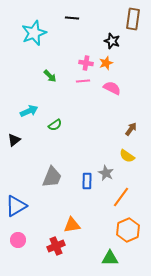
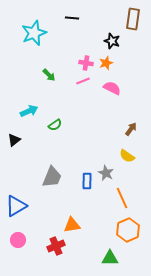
green arrow: moved 1 px left, 1 px up
pink line: rotated 16 degrees counterclockwise
orange line: moved 1 px right, 1 px down; rotated 60 degrees counterclockwise
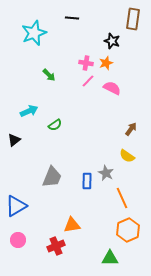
pink line: moved 5 px right; rotated 24 degrees counterclockwise
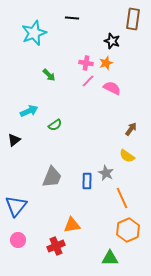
blue triangle: rotated 20 degrees counterclockwise
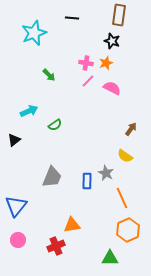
brown rectangle: moved 14 px left, 4 px up
yellow semicircle: moved 2 px left
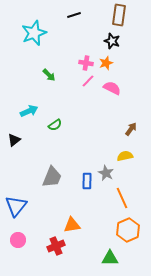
black line: moved 2 px right, 3 px up; rotated 24 degrees counterclockwise
yellow semicircle: rotated 133 degrees clockwise
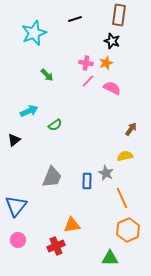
black line: moved 1 px right, 4 px down
green arrow: moved 2 px left
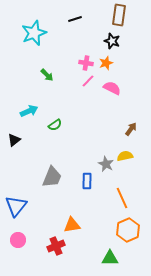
gray star: moved 9 px up
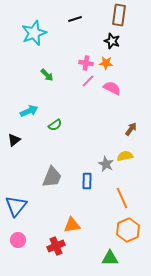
orange star: rotated 24 degrees clockwise
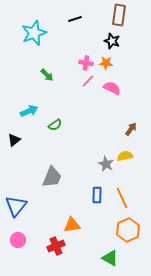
blue rectangle: moved 10 px right, 14 px down
green triangle: rotated 30 degrees clockwise
